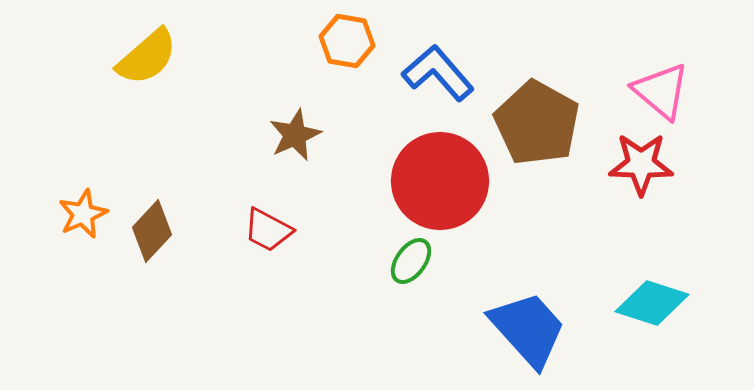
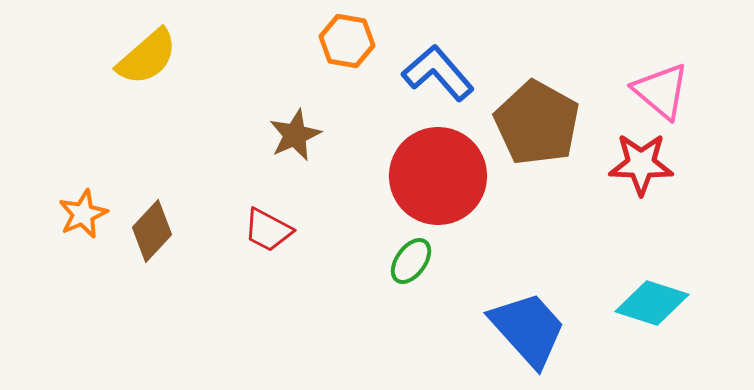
red circle: moved 2 px left, 5 px up
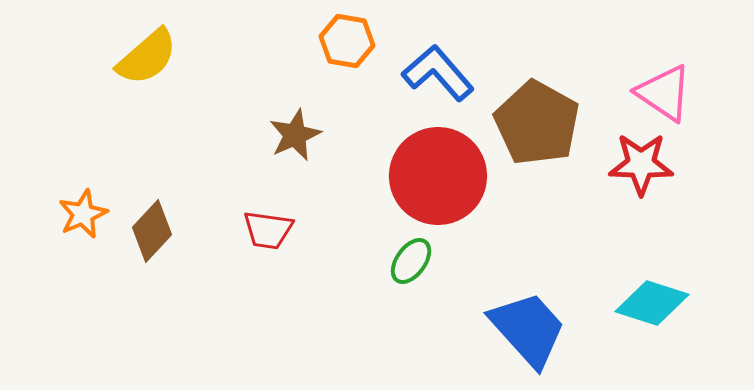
pink triangle: moved 3 px right, 2 px down; rotated 6 degrees counterclockwise
red trapezoid: rotated 20 degrees counterclockwise
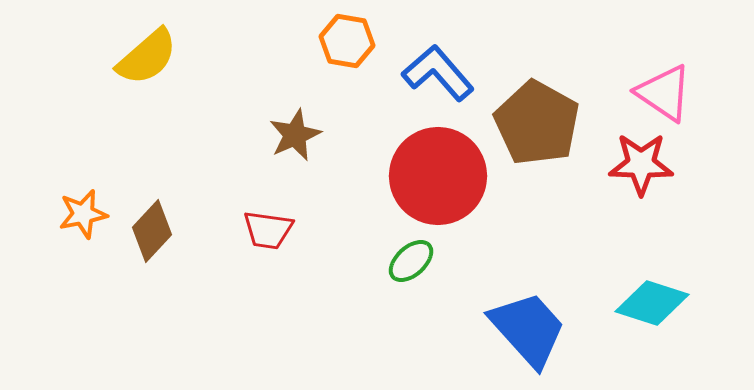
orange star: rotated 12 degrees clockwise
green ellipse: rotated 12 degrees clockwise
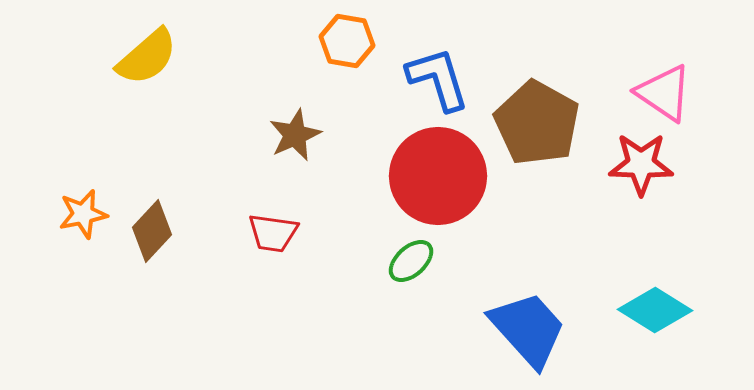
blue L-shape: moved 6 px down; rotated 24 degrees clockwise
red trapezoid: moved 5 px right, 3 px down
cyan diamond: moved 3 px right, 7 px down; rotated 14 degrees clockwise
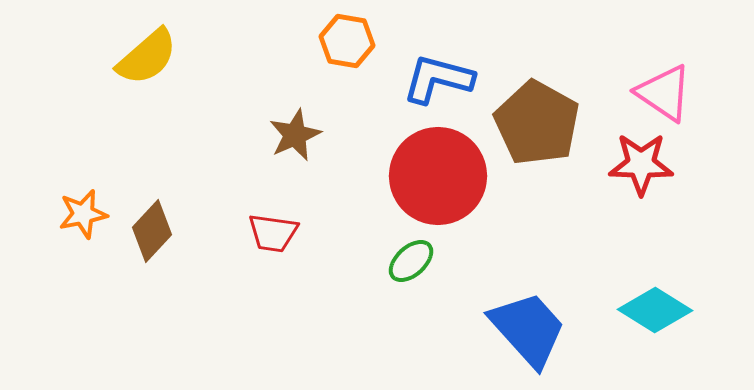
blue L-shape: rotated 58 degrees counterclockwise
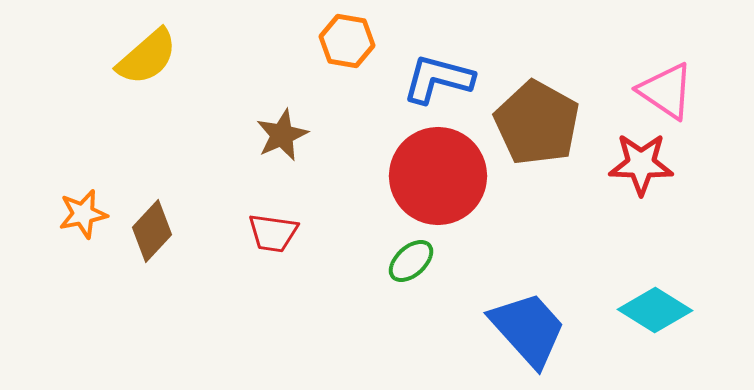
pink triangle: moved 2 px right, 2 px up
brown star: moved 13 px left
